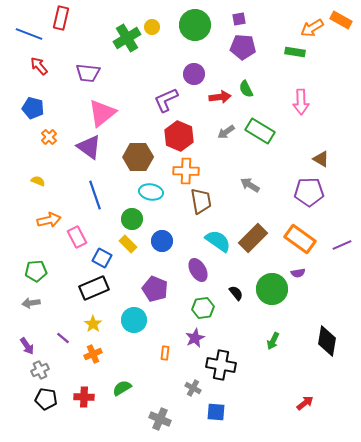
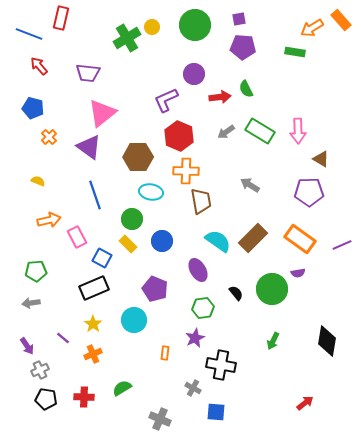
orange rectangle at (341, 20): rotated 20 degrees clockwise
pink arrow at (301, 102): moved 3 px left, 29 px down
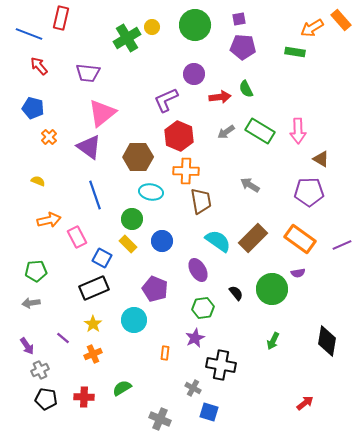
blue square at (216, 412): moved 7 px left; rotated 12 degrees clockwise
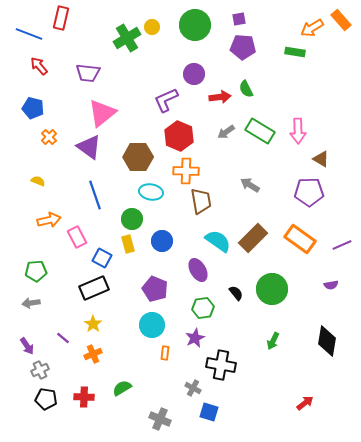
yellow rectangle at (128, 244): rotated 30 degrees clockwise
purple semicircle at (298, 273): moved 33 px right, 12 px down
cyan circle at (134, 320): moved 18 px right, 5 px down
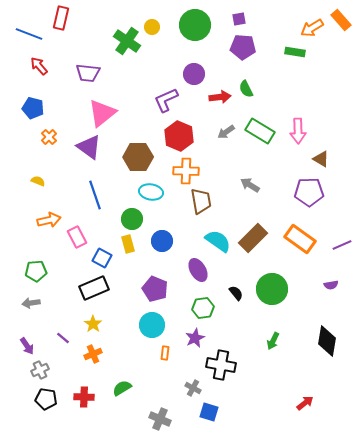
green cross at (127, 38): moved 3 px down; rotated 24 degrees counterclockwise
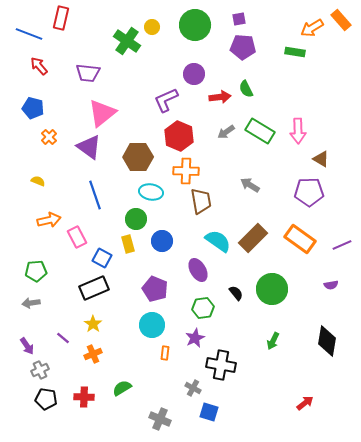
green circle at (132, 219): moved 4 px right
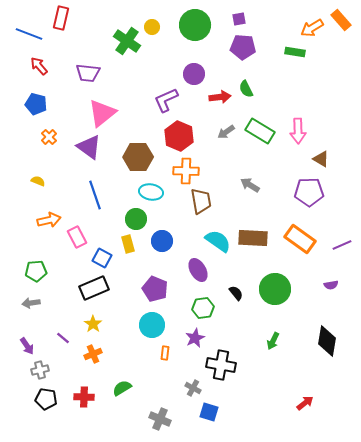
blue pentagon at (33, 108): moved 3 px right, 4 px up
brown rectangle at (253, 238): rotated 48 degrees clockwise
green circle at (272, 289): moved 3 px right
gray cross at (40, 370): rotated 12 degrees clockwise
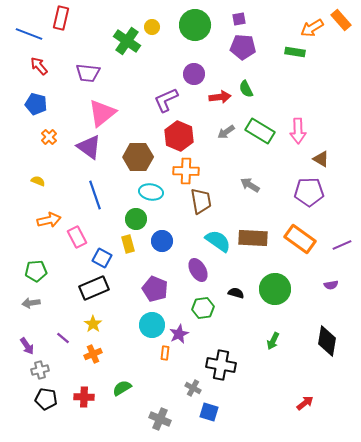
black semicircle at (236, 293): rotated 35 degrees counterclockwise
purple star at (195, 338): moved 16 px left, 4 px up
